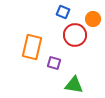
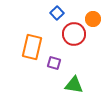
blue square: moved 6 px left, 1 px down; rotated 24 degrees clockwise
red circle: moved 1 px left, 1 px up
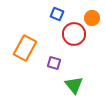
blue square: moved 1 px down; rotated 24 degrees counterclockwise
orange circle: moved 1 px left, 1 px up
orange rectangle: moved 7 px left, 1 px down; rotated 15 degrees clockwise
green triangle: rotated 42 degrees clockwise
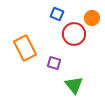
orange rectangle: rotated 55 degrees counterclockwise
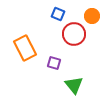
blue square: moved 1 px right
orange circle: moved 2 px up
